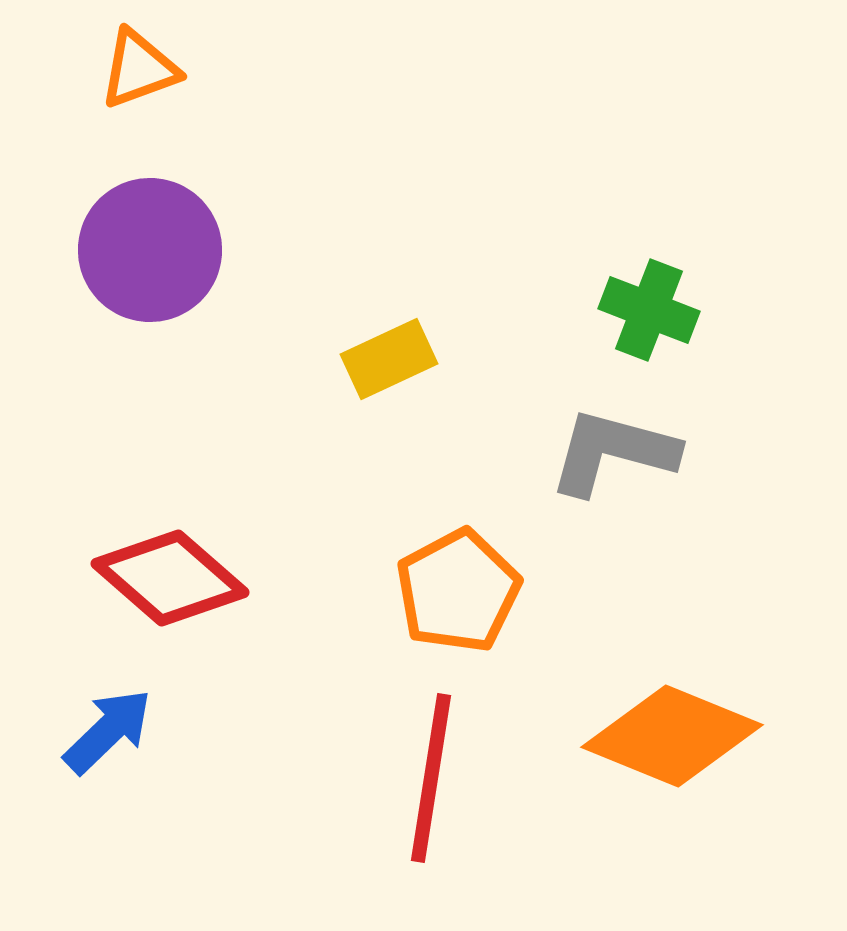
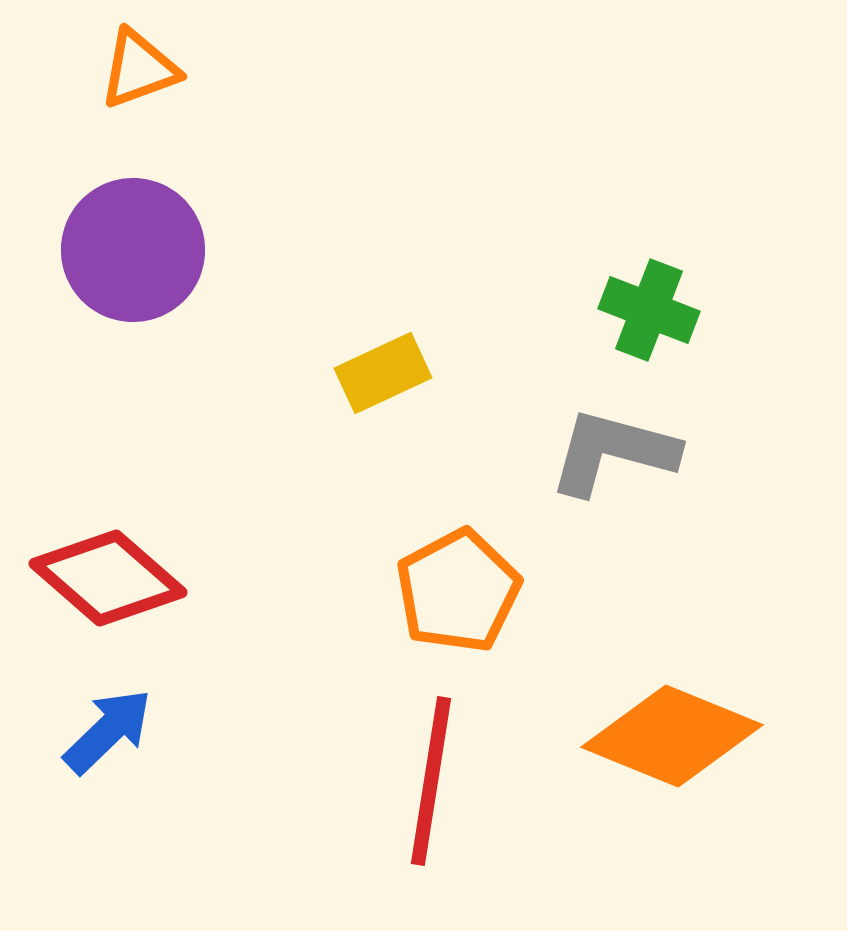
purple circle: moved 17 px left
yellow rectangle: moved 6 px left, 14 px down
red diamond: moved 62 px left
red line: moved 3 px down
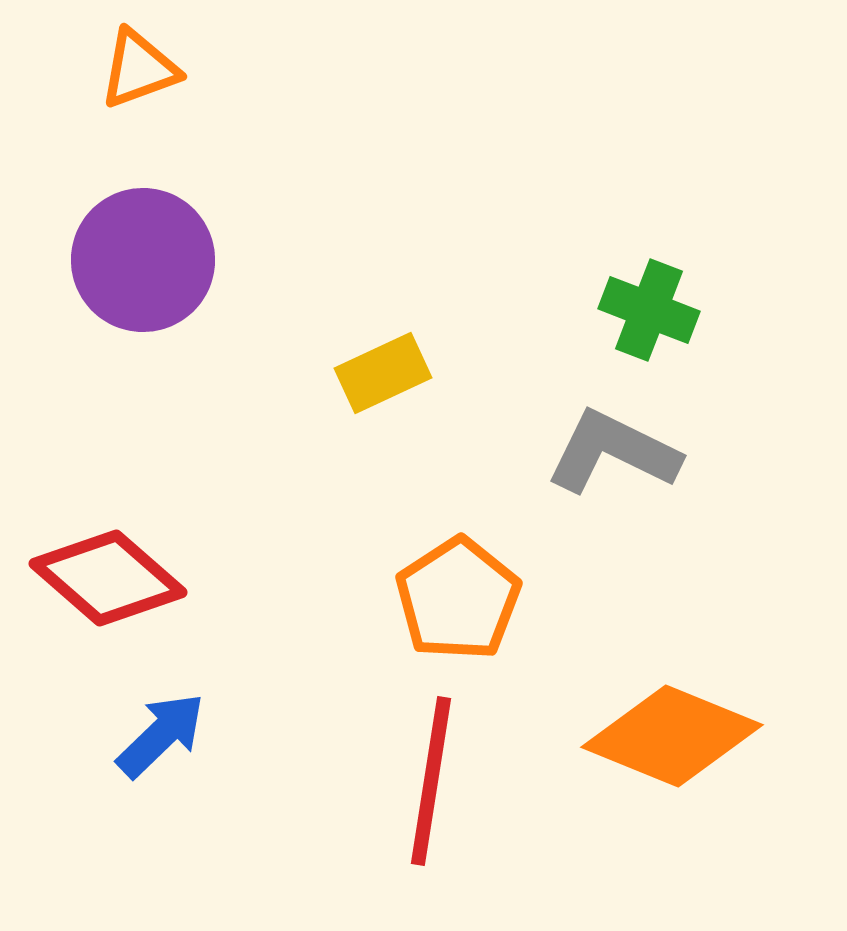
purple circle: moved 10 px right, 10 px down
gray L-shape: rotated 11 degrees clockwise
orange pentagon: moved 8 px down; rotated 5 degrees counterclockwise
blue arrow: moved 53 px right, 4 px down
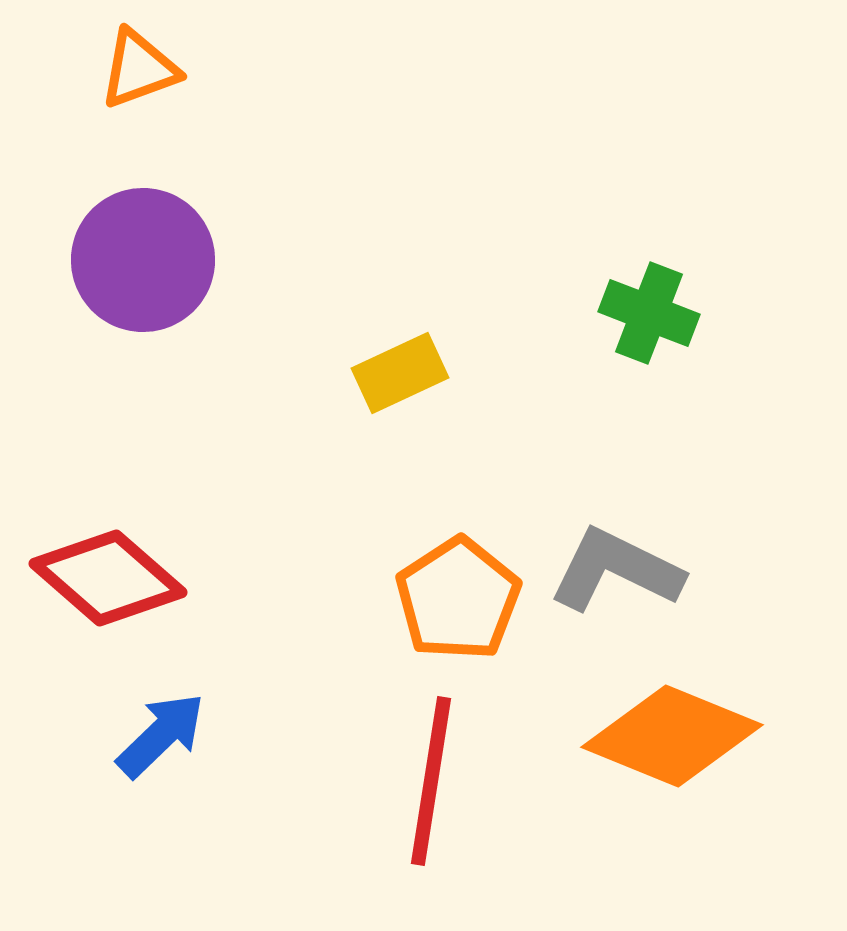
green cross: moved 3 px down
yellow rectangle: moved 17 px right
gray L-shape: moved 3 px right, 118 px down
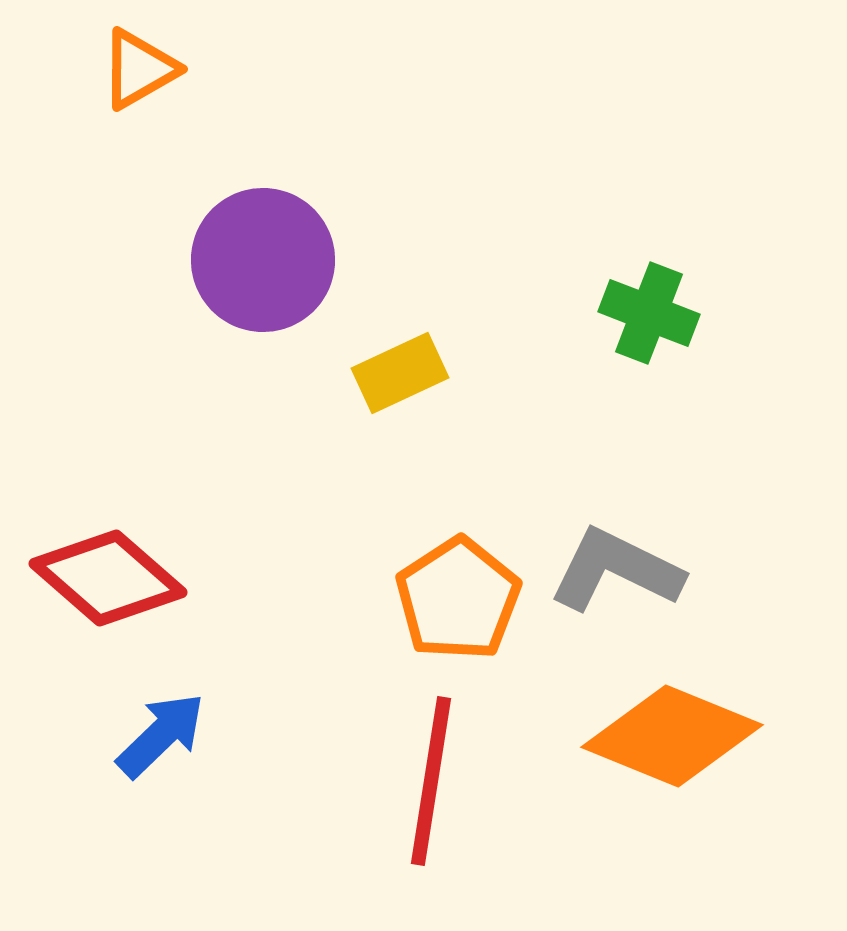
orange triangle: rotated 10 degrees counterclockwise
purple circle: moved 120 px right
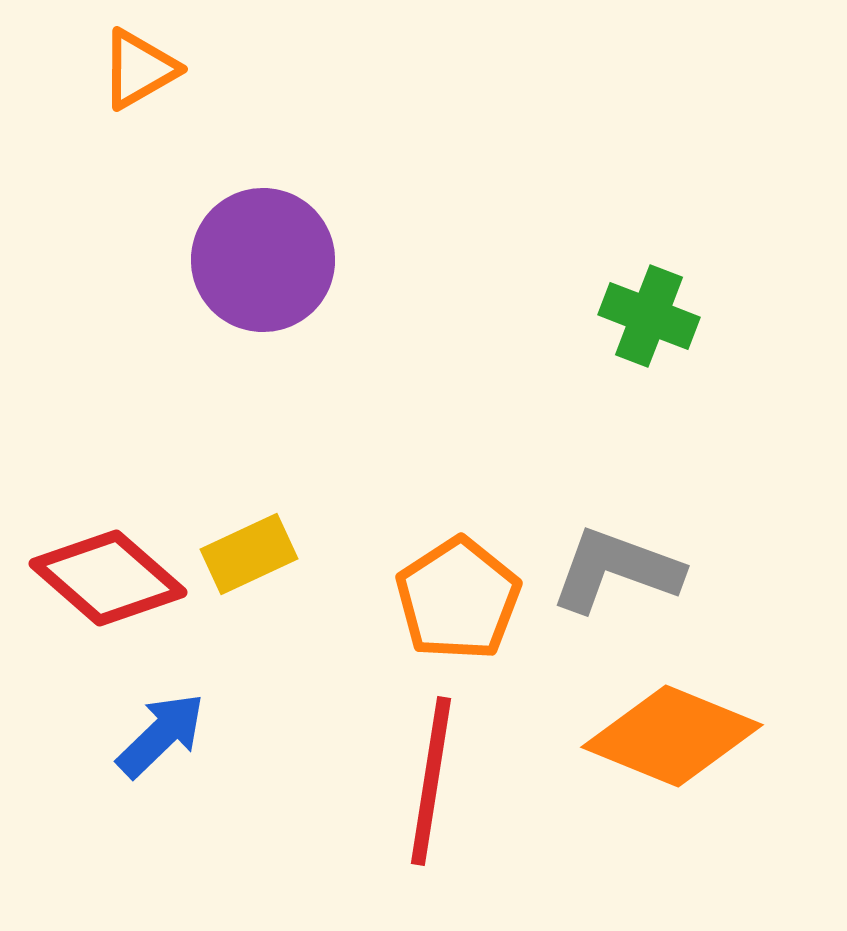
green cross: moved 3 px down
yellow rectangle: moved 151 px left, 181 px down
gray L-shape: rotated 6 degrees counterclockwise
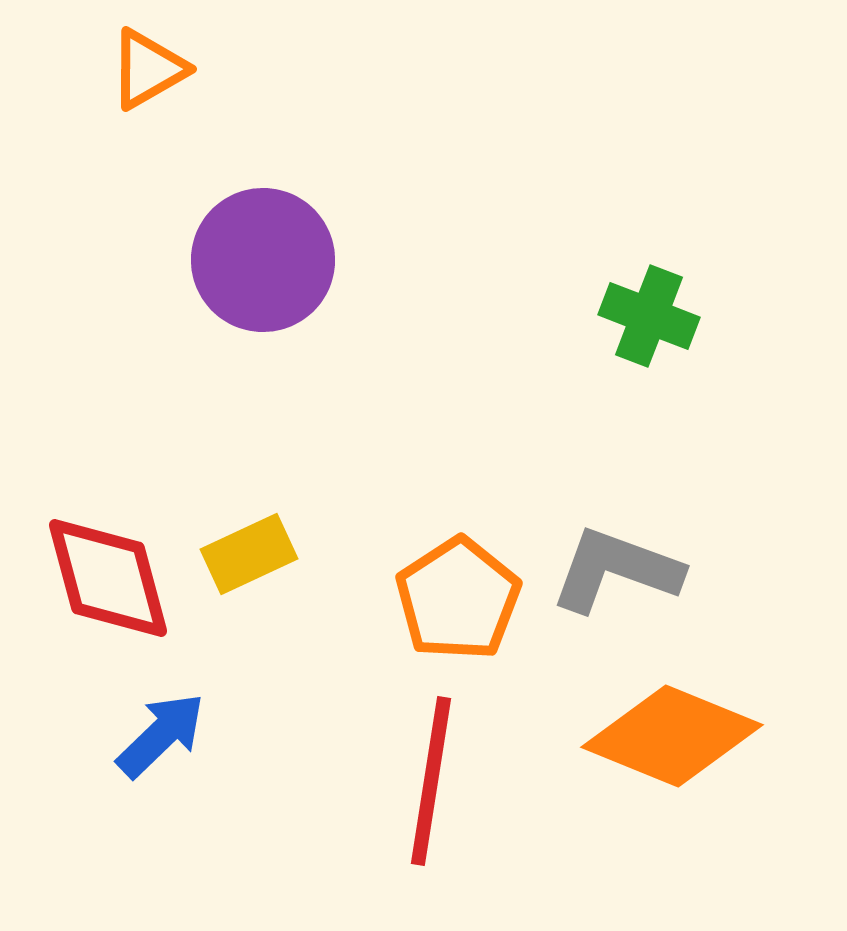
orange triangle: moved 9 px right
red diamond: rotated 34 degrees clockwise
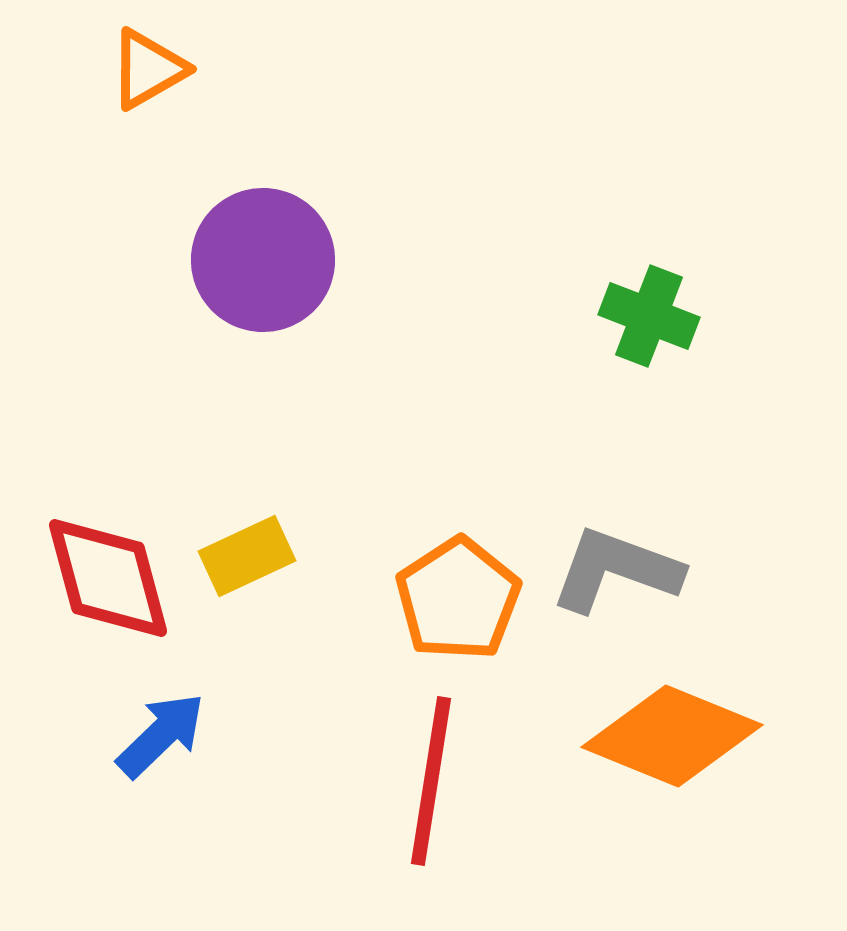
yellow rectangle: moved 2 px left, 2 px down
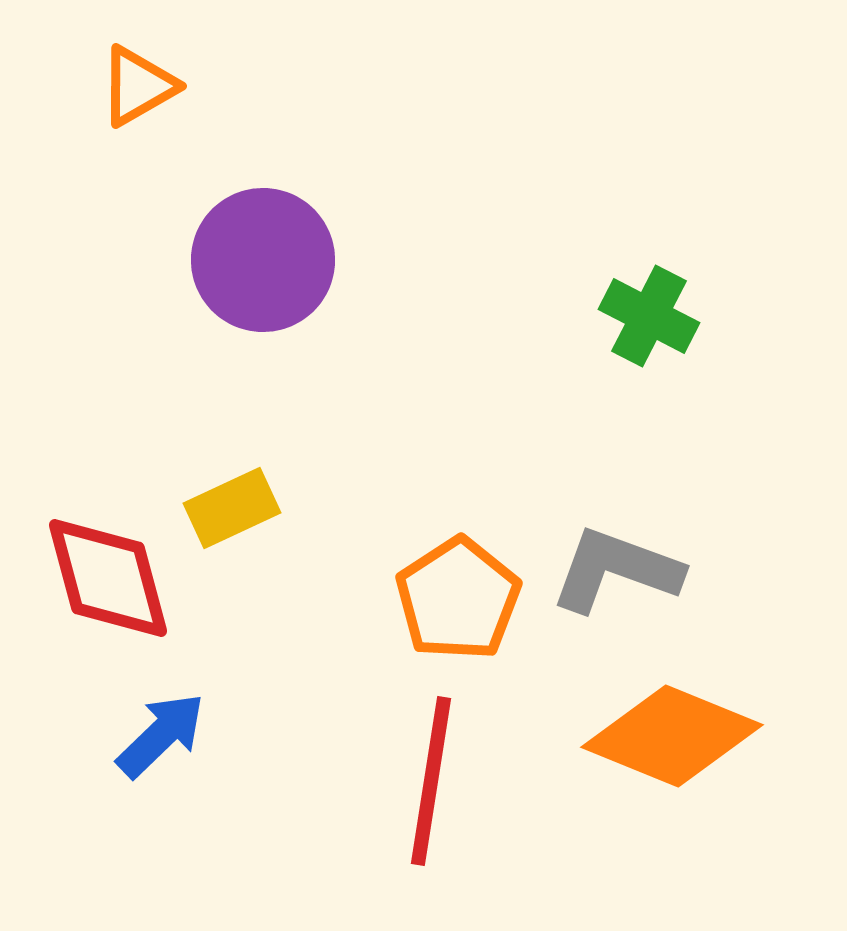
orange triangle: moved 10 px left, 17 px down
green cross: rotated 6 degrees clockwise
yellow rectangle: moved 15 px left, 48 px up
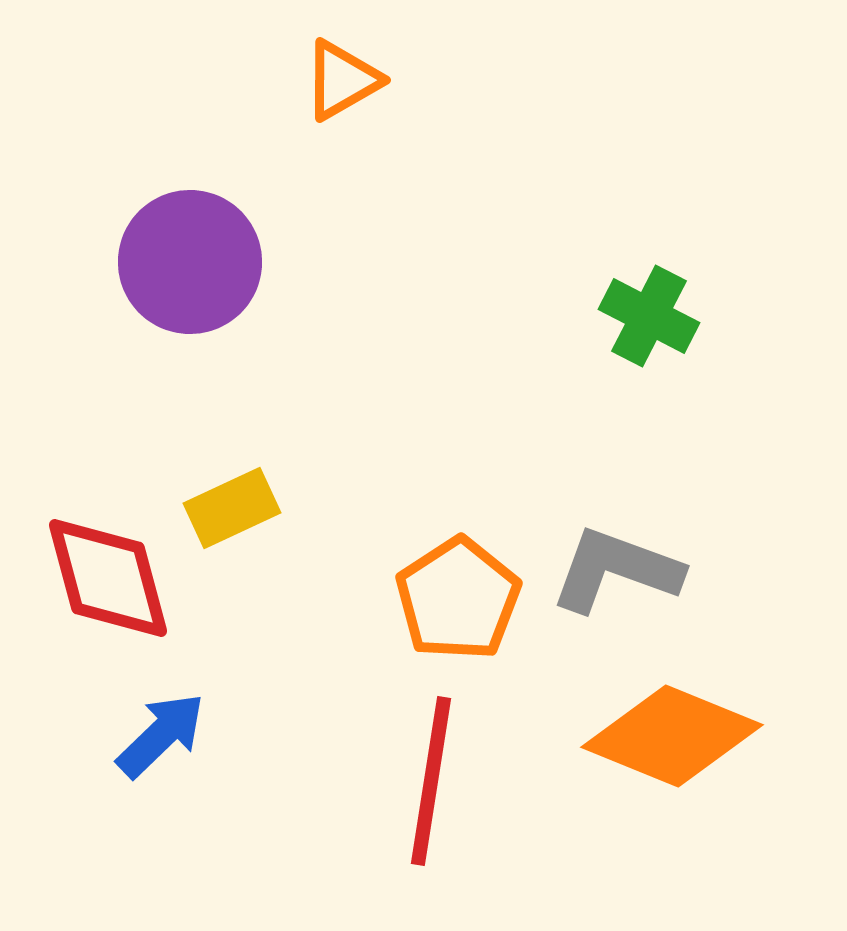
orange triangle: moved 204 px right, 6 px up
purple circle: moved 73 px left, 2 px down
